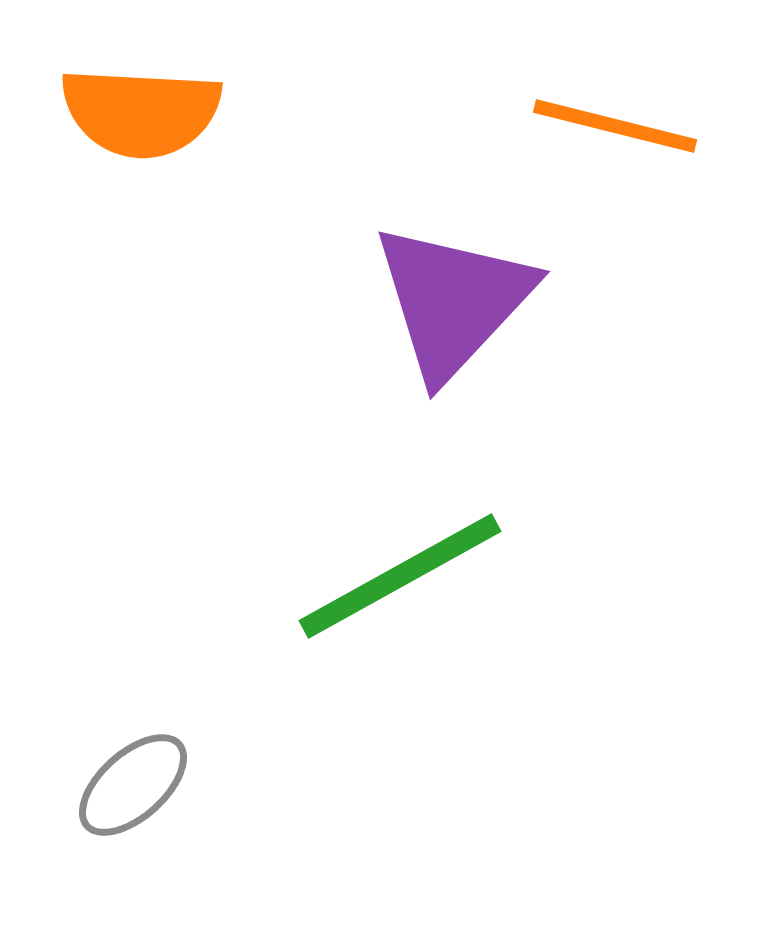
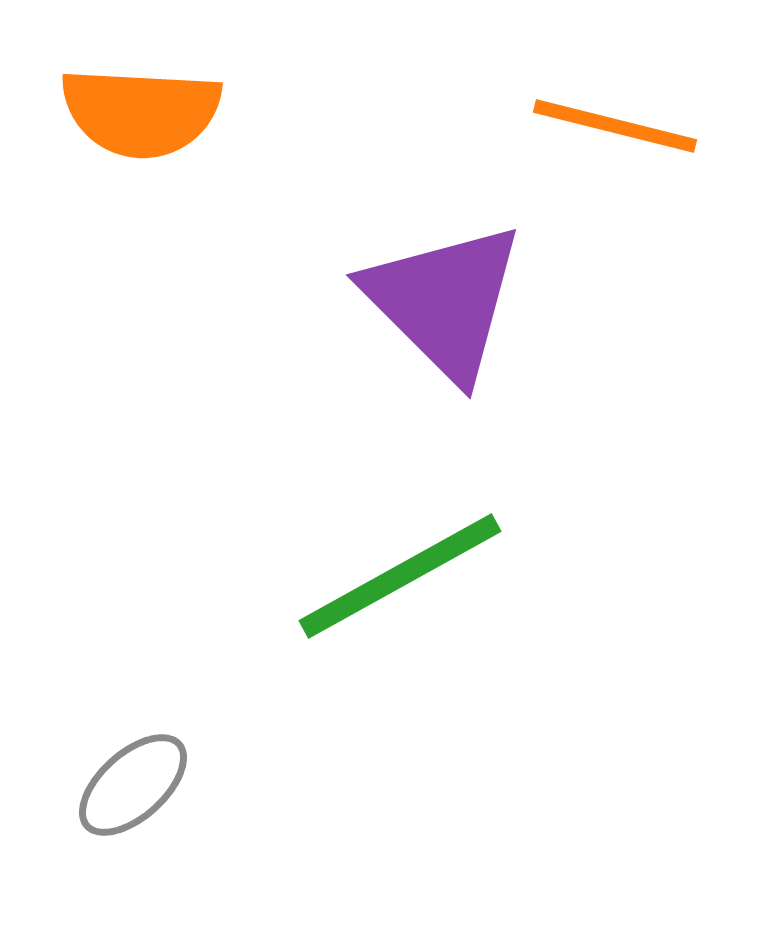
purple triangle: moved 9 px left; rotated 28 degrees counterclockwise
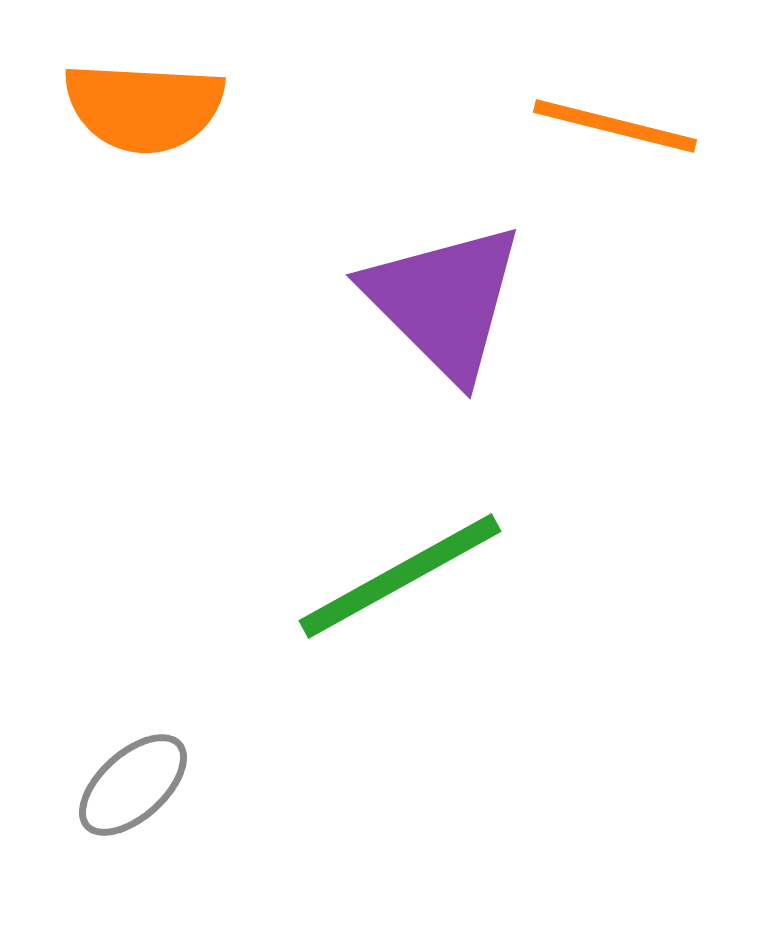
orange semicircle: moved 3 px right, 5 px up
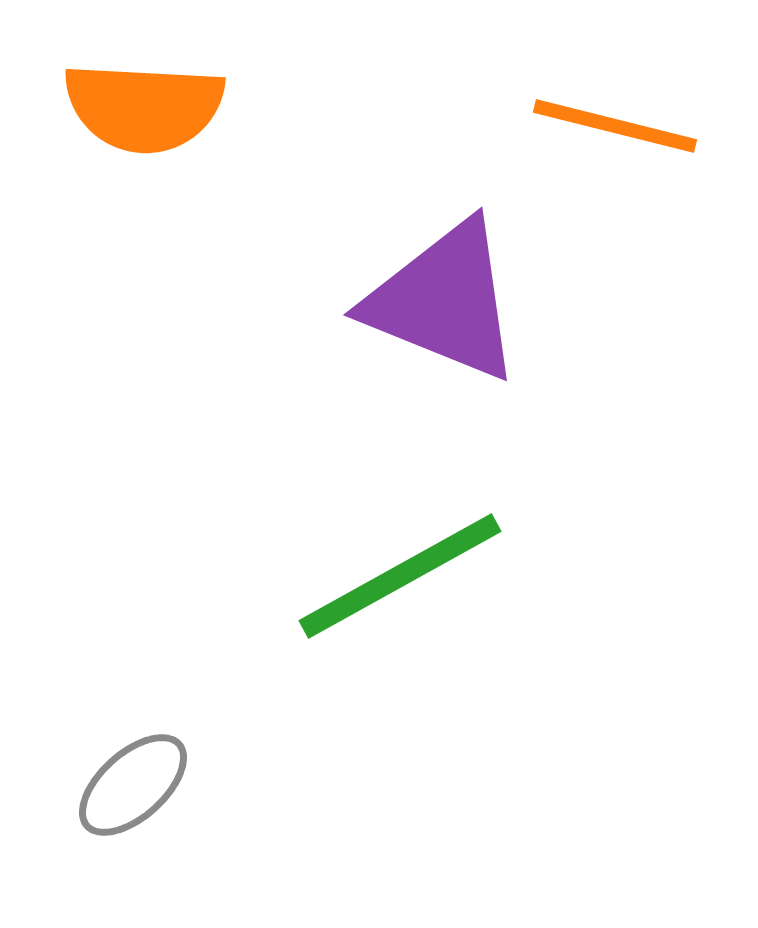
purple triangle: rotated 23 degrees counterclockwise
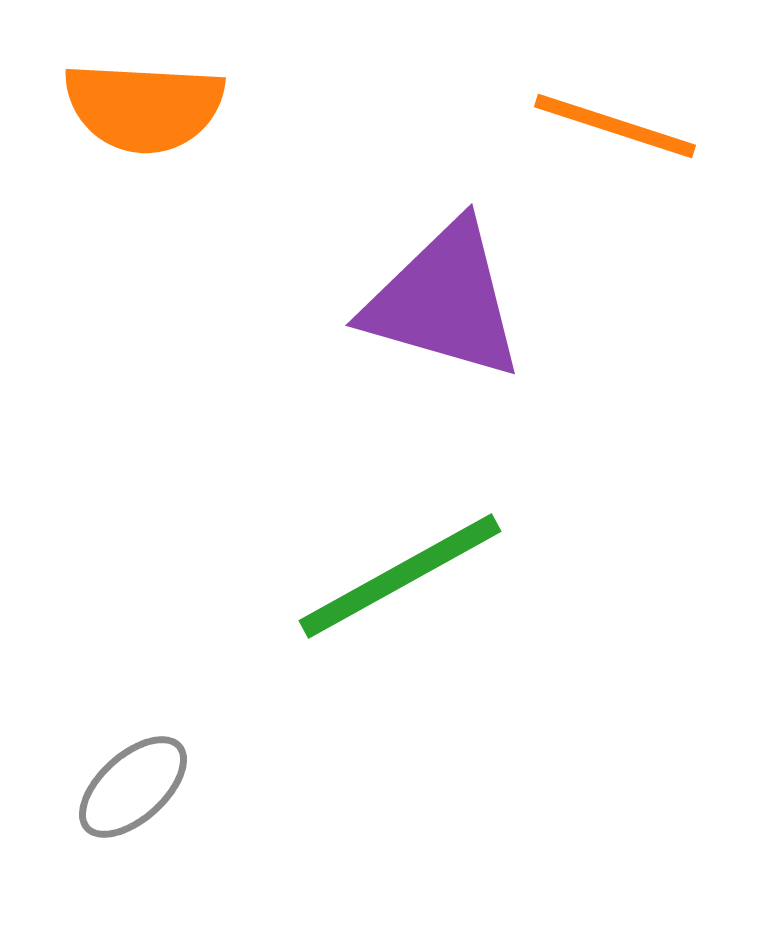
orange line: rotated 4 degrees clockwise
purple triangle: rotated 6 degrees counterclockwise
gray ellipse: moved 2 px down
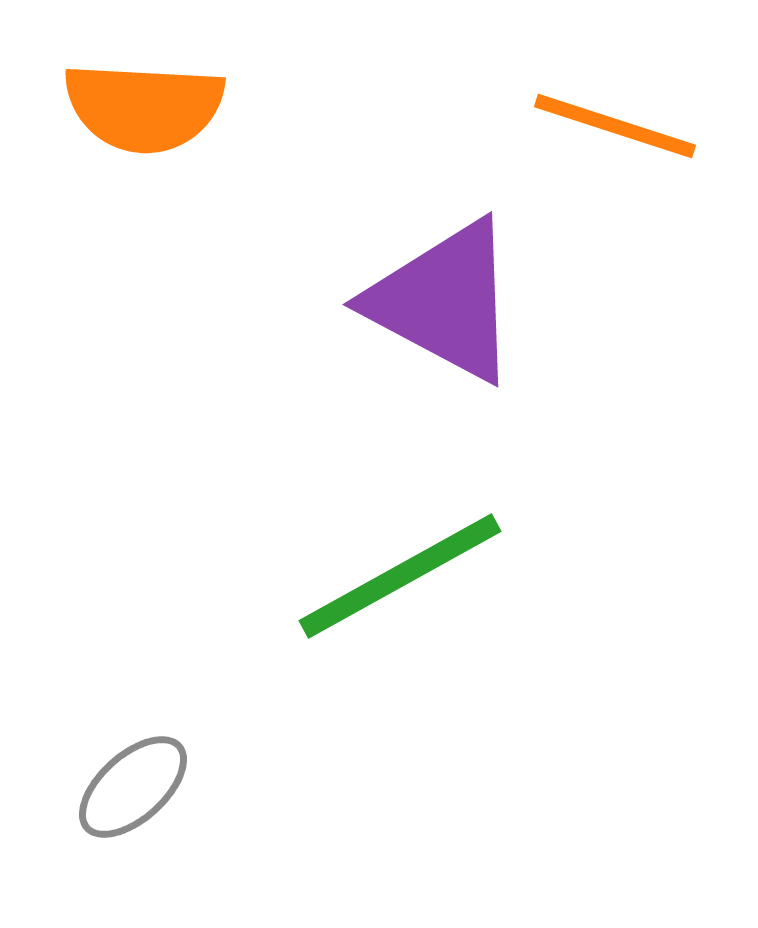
purple triangle: rotated 12 degrees clockwise
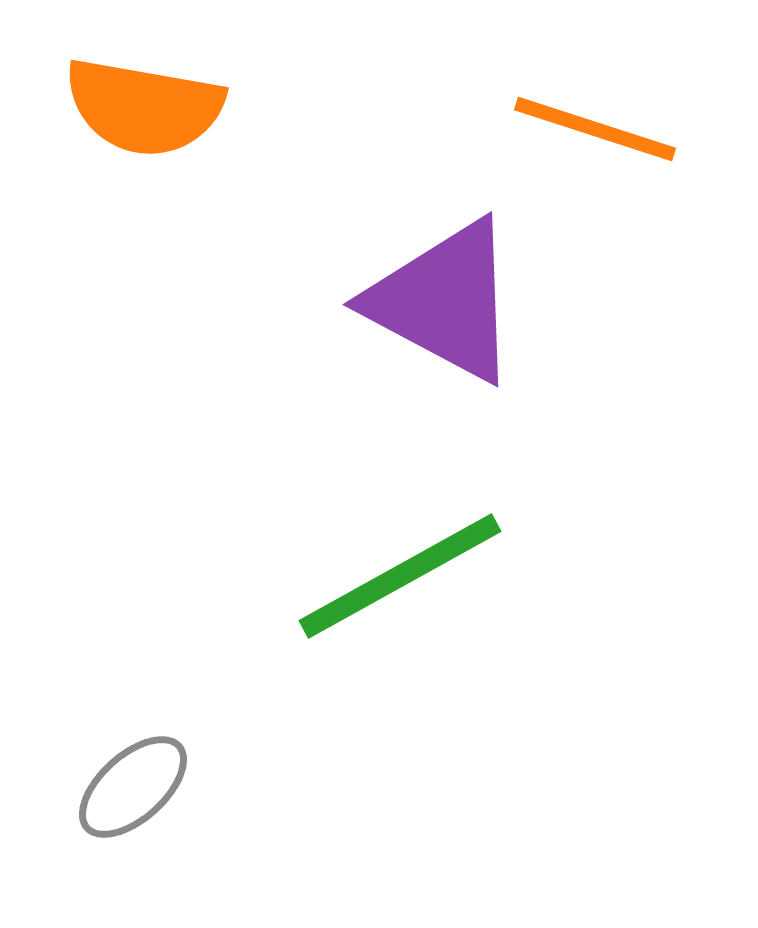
orange semicircle: rotated 7 degrees clockwise
orange line: moved 20 px left, 3 px down
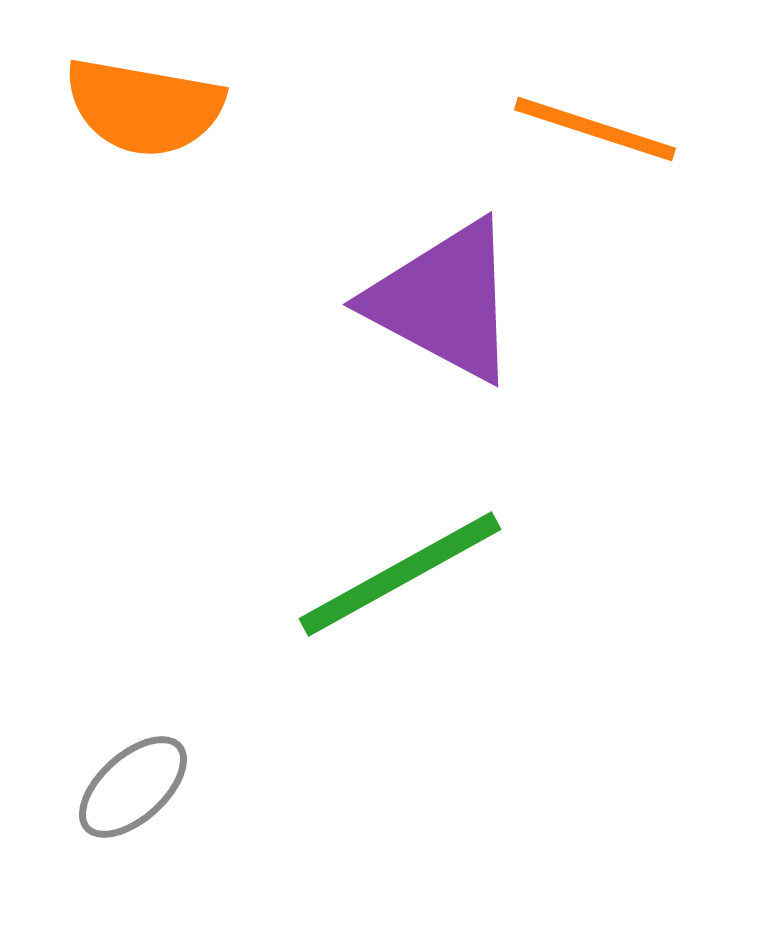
green line: moved 2 px up
